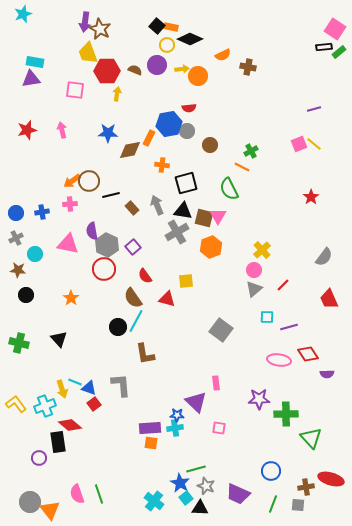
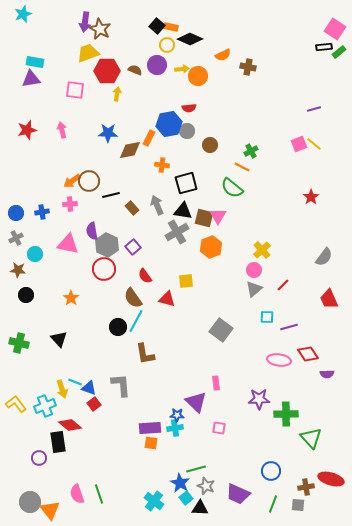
yellow trapezoid at (88, 53): rotated 90 degrees clockwise
green semicircle at (229, 189): moved 3 px right, 1 px up; rotated 25 degrees counterclockwise
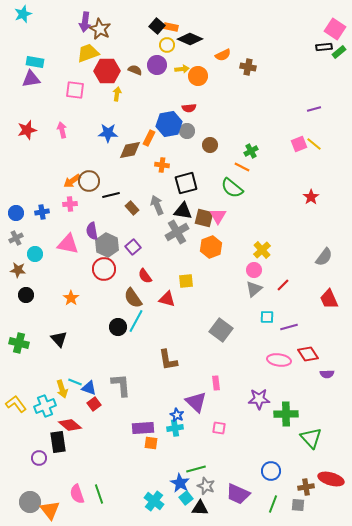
brown L-shape at (145, 354): moved 23 px right, 6 px down
blue star at (177, 415): rotated 24 degrees clockwise
purple rectangle at (150, 428): moved 7 px left
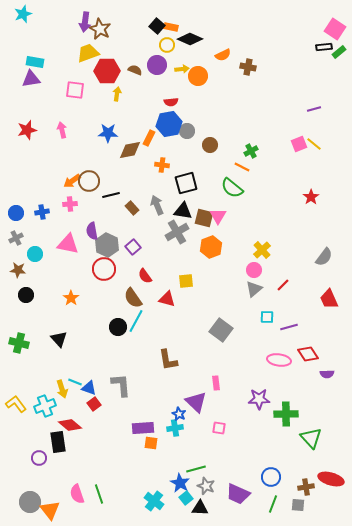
red semicircle at (189, 108): moved 18 px left, 6 px up
blue star at (177, 415): moved 2 px right, 1 px up
blue circle at (271, 471): moved 6 px down
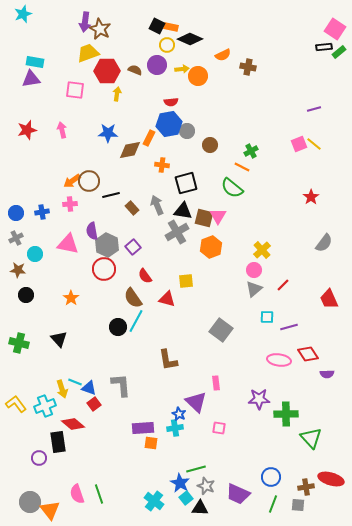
black square at (157, 26): rotated 14 degrees counterclockwise
gray semicircle at (324, 257): moved 14 px up
red diamond at (70, 425): moved 3 px right, 1 px up
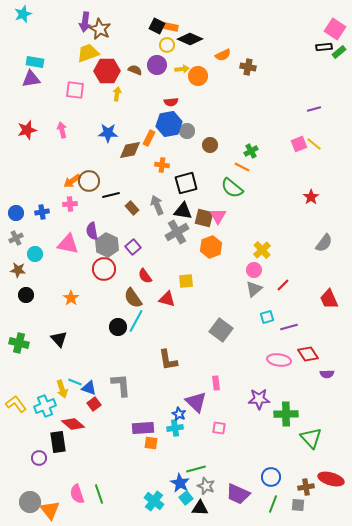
cyan square at (267, 317): rotated 16 degrees counterclockwise
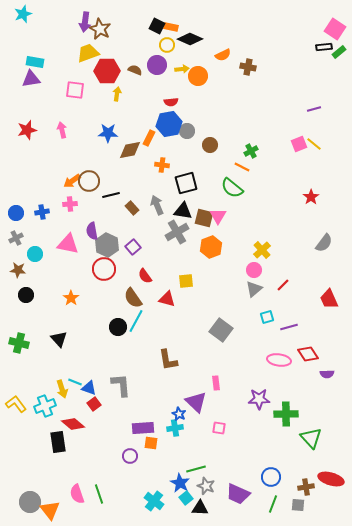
purple circle at (39, 458): moved 91 px right, 2 px up
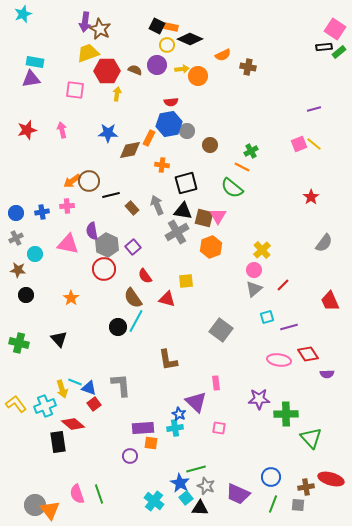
pink cross at (70, 204): moved 3 px left, 2 px down
red trapezoid at (329, 299): moved 1 px right, 2 px down
gray circle at (30, 502): moved 5 px right, 3 px down
